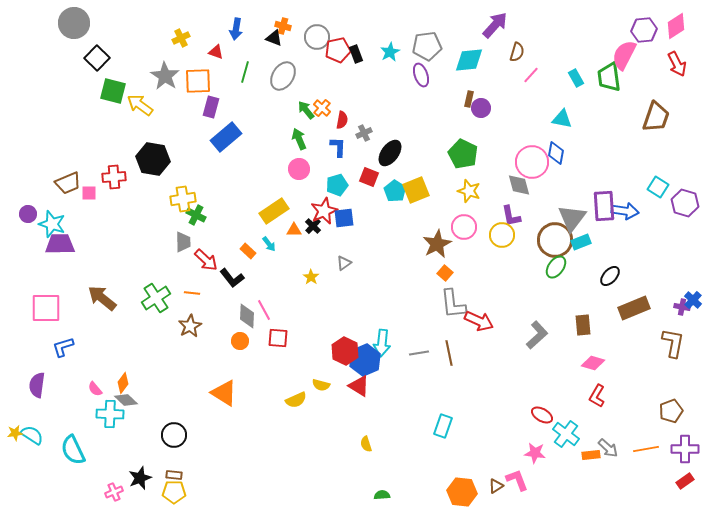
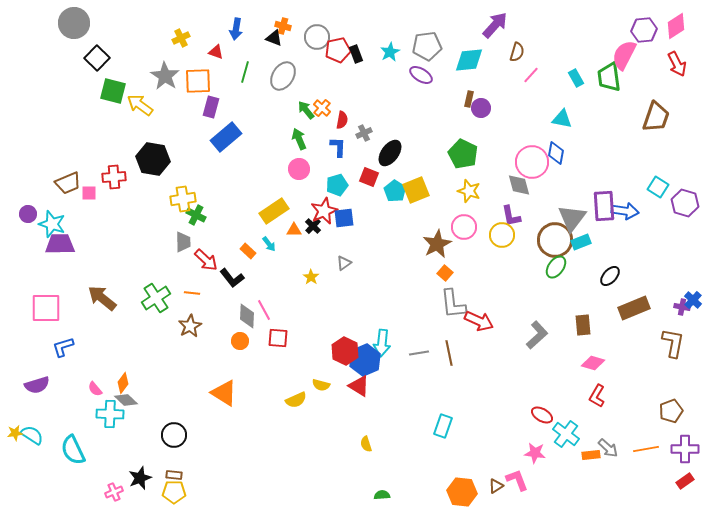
purple ellipse at (421, 75): rotated 40 degrees counterclockwise
purple semicircle at (37, 385): rotated 115 degrees counterclockwise
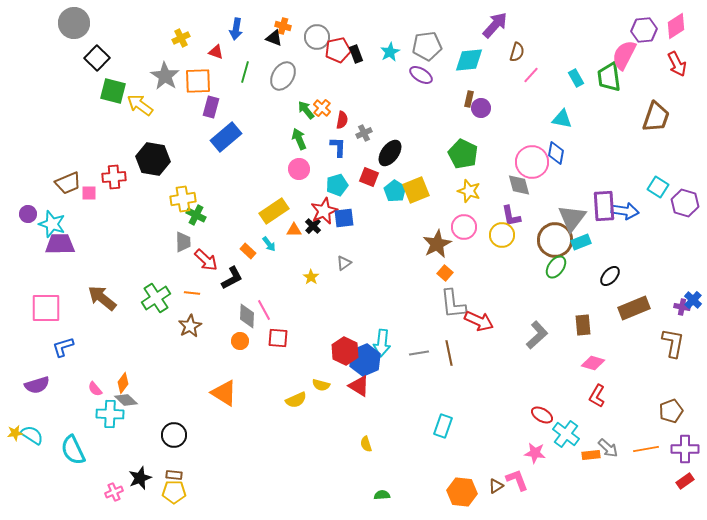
black L-shape at (232, 278): rotated 80 degrees counterclockwise
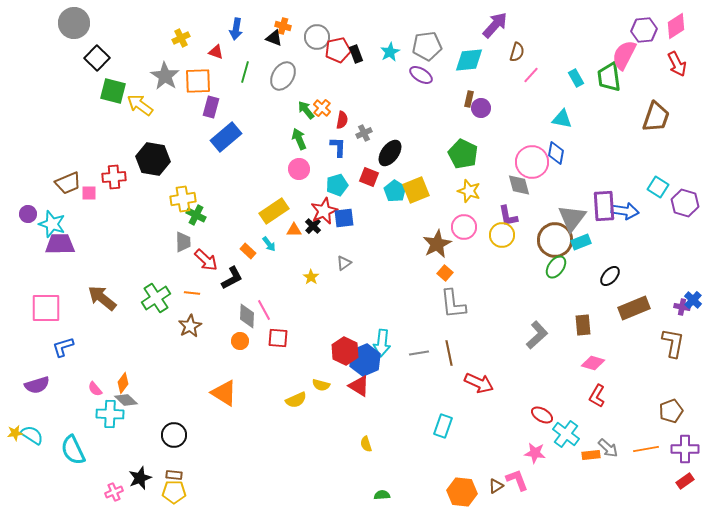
purple L-shape at (511, 216): moved 3 px left
red arrow at (479, 321): moved 62 px down
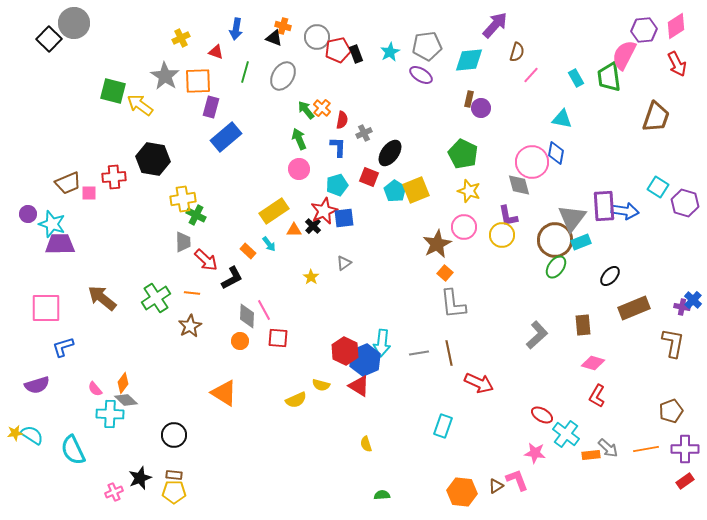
black square at (97, 58): moved 48 px left, 19 px up
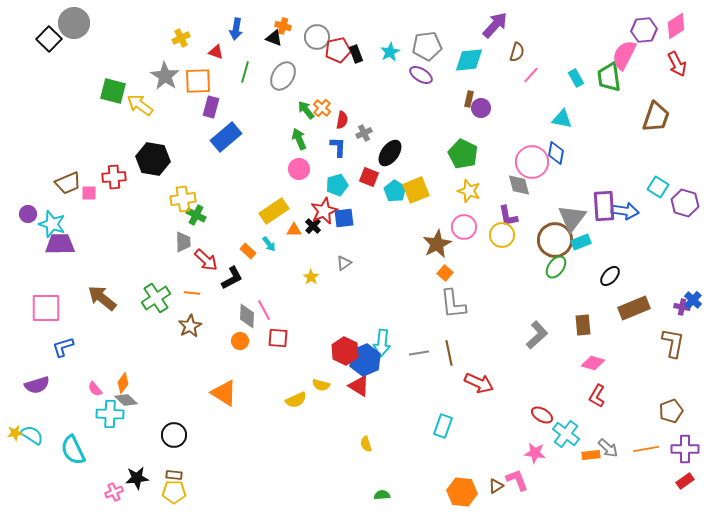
black star at (140, 478): moved 3 px left; rotated 15 degrees clockwise
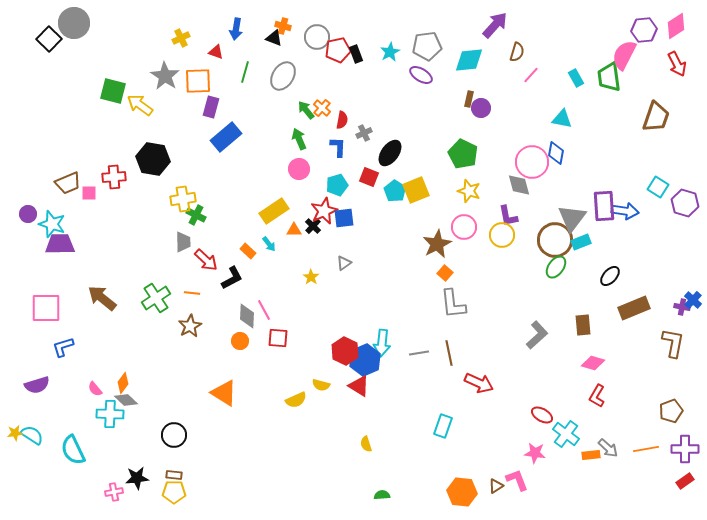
pink cross at (114, 492): rotated 12 degrees clockwise
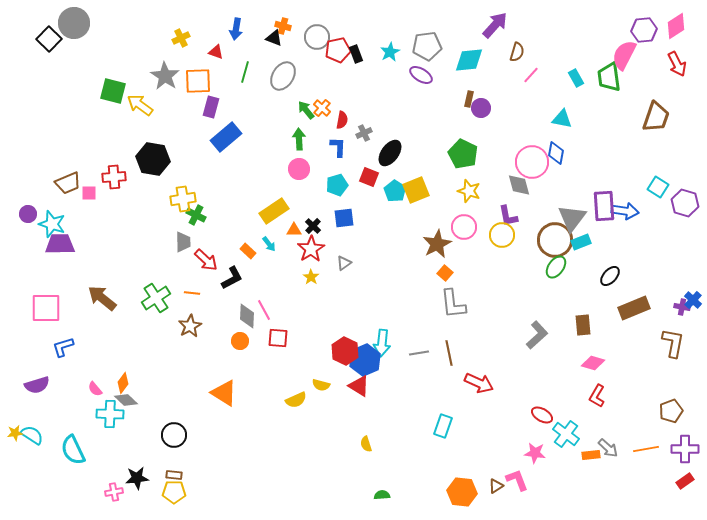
green arrow at (299, 139): rotated 20 degrees clockwise
red star at (324, 211): moved 13 px left, 38 px down; rotated 8 degrees counterclockwise
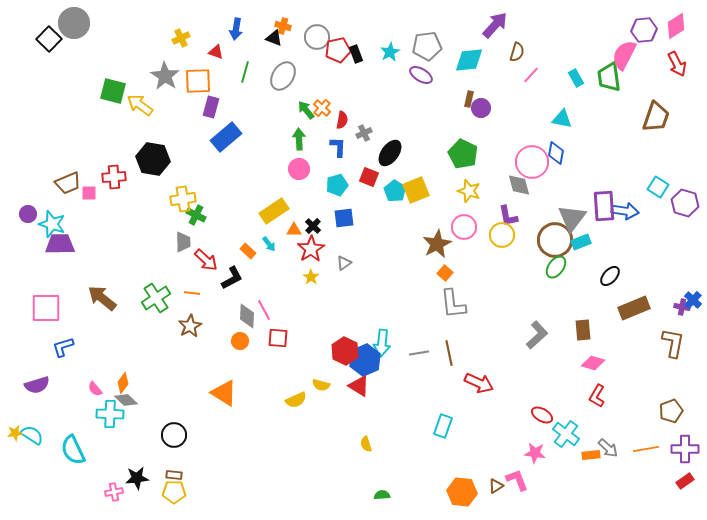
brown rectangle at (583, 325): moved 5 px down
